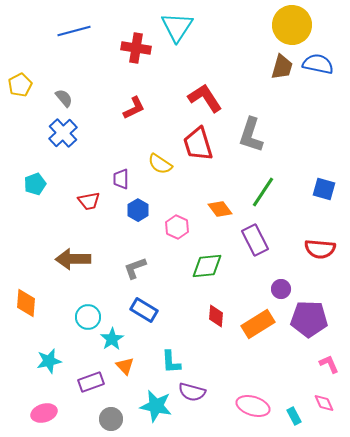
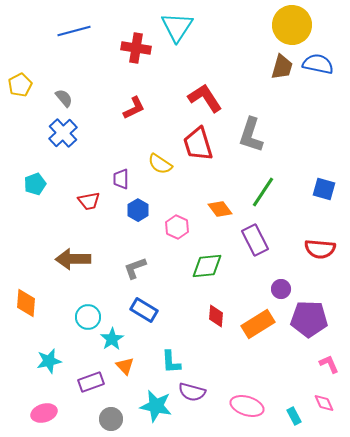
pink ellipse at (253, 406): moved 6 px left
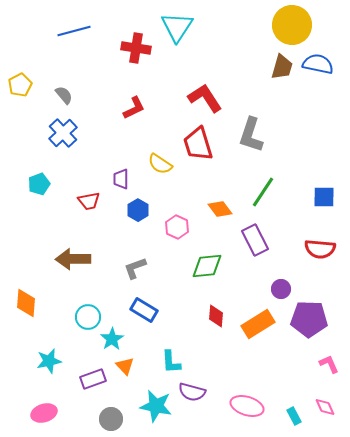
gray semicircle at (64, 98): moved 3 px up
cyan pentagon at (35, 184): moved 4 px right
blue square at (324, 189): moved 8 px down; rotated 15 degrees counterclockwise
purple rectangle at (91, 382): moved 2 px right, 3 px up
pink diamond at (324, 403): moved 1 px right, 4 px down
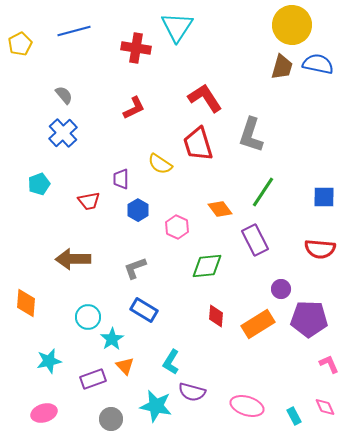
yellow pentagon at (20, 85): moved 41 px up
cyan L-shape at (171, 362): rotated 35 degrees clockwise
